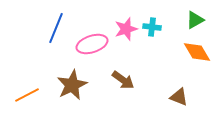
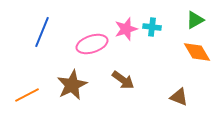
blue line: moved 14 px left, 4 px down
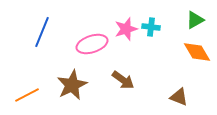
cyan cross: moved 1 px left
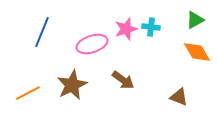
orange line: moved 1 px right, 2 px up
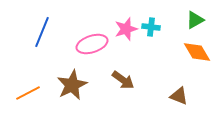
brown triangle: moved 1 px up
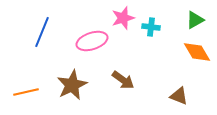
pink star: moved 3 px left, 11 px up
pink ellipse: moved 3 px up
orange line: moved 2 px left, 1 px up; rotated 15 degrees clockwise
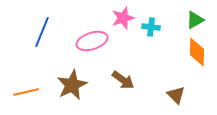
orange diamond: rotated 32 degrees clockwise
brown triangle: moved 3 px left, 1 px up; rotated 24 degrees clockwise
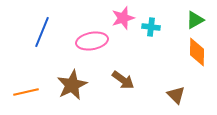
pink ellipse: rotated 8 degrees clockwise
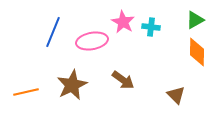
pink star: moved 4 px down; rotated 25 degrees counterclockwise
blue line: moved 11 px right
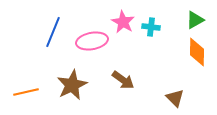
brown triangle: moved 1 px left, 3 px down
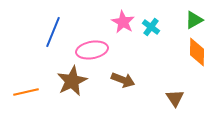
green triangle: moved 1 px left
cyan cross: rotated 30 degrees clockwise
pink ellipse: moved 9 px down
brown arrow: rotated 15 degrees counterclockwise
brown star: moved 4 px up
brown triangle: rotated 12 degrees clockwise
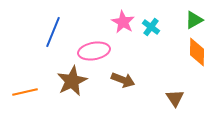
pink ellipse: moved 2 px right, 1 px down
orange line: moved 1 px left
